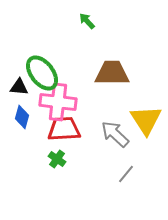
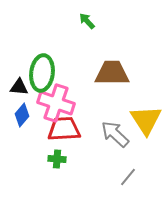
green ellipse: rotated 45 degrees clockwise
pink cross: moved 2 px left, 1 px down; rotated 12 degrees clockwise
blue diamond: moved 2 px up; rotated 25 degrees clockwise
green cross: rotated 30 degrees counterclockwise
gray line: moved 2 px right, 3 px down
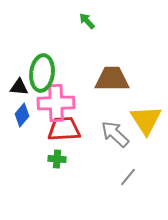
brown trapezoid: moved 6 px down
pink cross: rotated 21 degrees counterclockwise
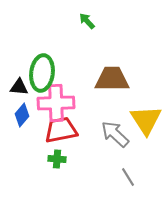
red trapezoid: moved 3 px left, 1 px down; rotated 8 degrees counterclockwise
gray line: rotated 72 degrees counterclockwise
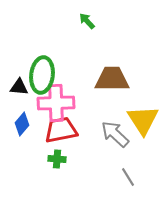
green ellipse: moved 2 px down
blue diamond: moved 9 px down
yellow triangle: moved 3 px left
